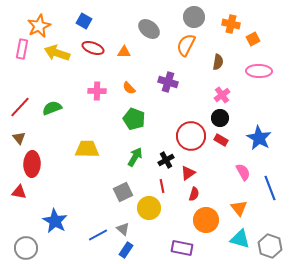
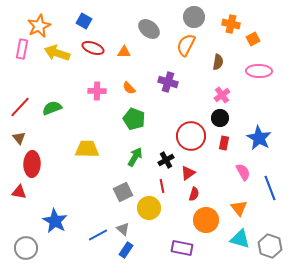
red rectangle at (221, 140): moved 3 px right, 3 px down; rotated 72 degrees clockwise
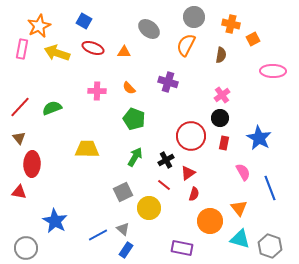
brown semicircle at (218, 62): moved 3 px right, 7 px up
pink ellipse at (259, 71): moved 14 px right
red line at (162, 186): moved 2 px right, 1 px up; rotated 40 degrees counterclockwise
orange circle at (206, 220): moved 4 px right, 1 px down
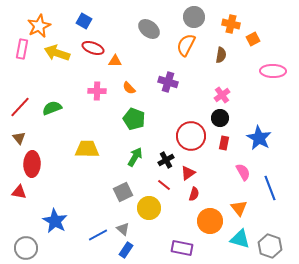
orange triangle at (124, 52): moved 9 px left, 9 px down
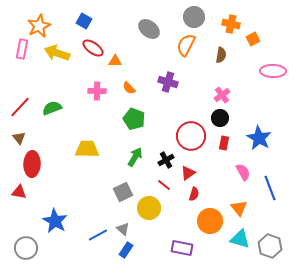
red ellipse at (93, 48): rotated 15 degrees clockwise
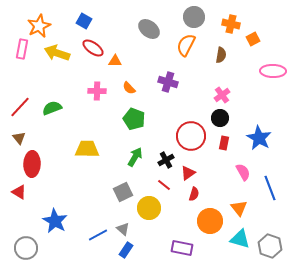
red triangle at (19, 192): rotated 21 degrees clockwise
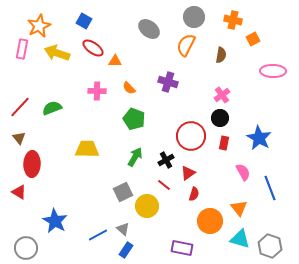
orange cross at (231, 24): moved 2 px right, 4 px up
yellow circle at (149, 208): moved 2 px left, 2 px up
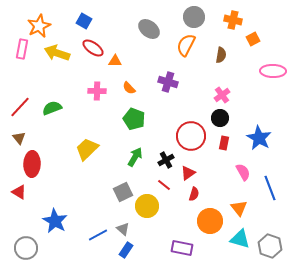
yellow trapezoid at (87, 149): rotated 45 degrees counterclockwise
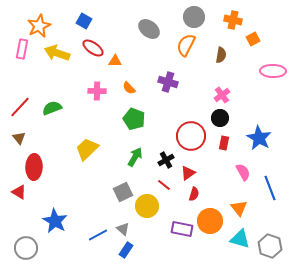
red ellipse at (32, 164): moved 2 px right, 3 px down
purple rectangle at (182, 248): moved 19 px up
